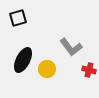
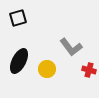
black ellipse: moved 4 px left, 1 px down
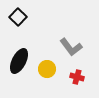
black square: moved 1 px up; rotated 30 degrees counterclockwise
red cross: moved 12 px left, 7 px down
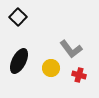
gray L-shape: moved 2 px down
yellow circle: moved 4 px right, 1 px up
red cross: moved 2 px right, 2 px up
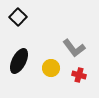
gray L-shape: moved 3 px right, 1 px up
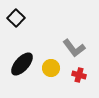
black square: moved 2 px left, 1 px down
black ellipse: moved 3 px right, 3 px down; rotated 15 degrees clockwise
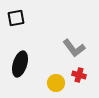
black square: rotated 36 degrees clockwise
black ellipse: moved 2 px left; rotated 25 degrees counterclockwise
yellow circle: moved 5 px right, 15 px down
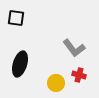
black square: rotated 18 degrees clockwise
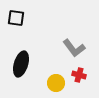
black ellipse: moved 1 px right
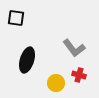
black ellipse: moved 6 px right, 4 px up
